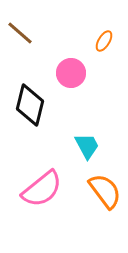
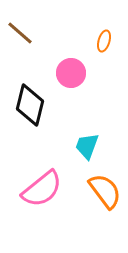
orange ellipse: rotated 15 degrees counterclockwise
cyan trapezoid: rotated 132 degrees counterclockwise
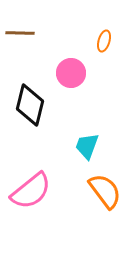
brown line: rotated 40 degrees counterclockwise
pink semicircle: moved 11 px left, 2 px down
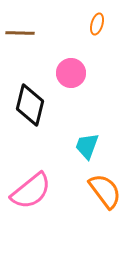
orange ellipse: moved 7 px left, 17 px up
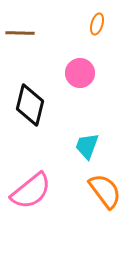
pink circle: moved 9 px right
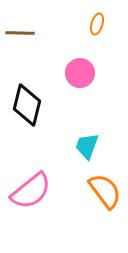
black diamond: moved 3 px left
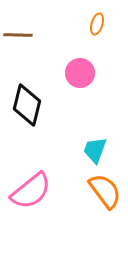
brown line: moved 2 px left, 2 px down
cyan trapezoid: moved 8 px right, 4 px down
